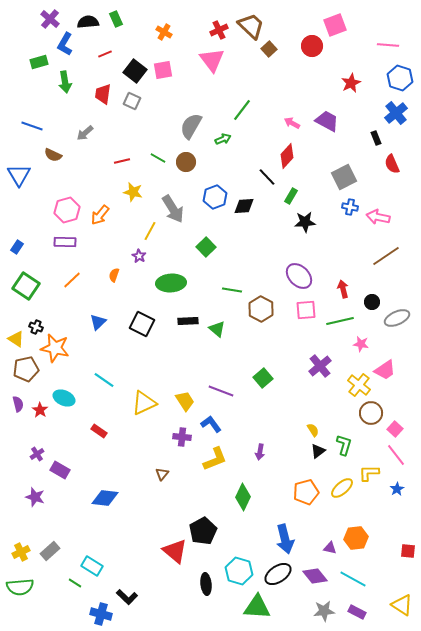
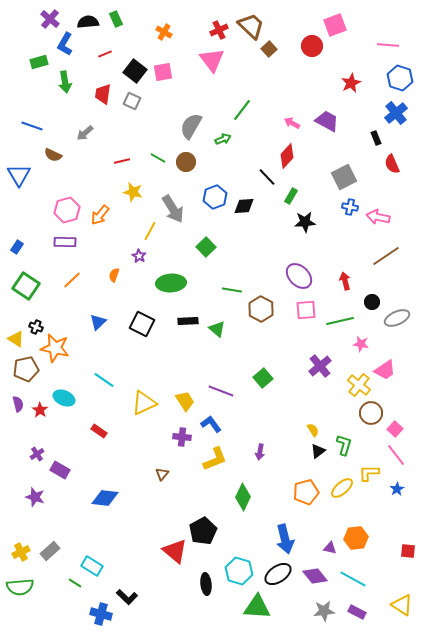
pink square at (163, 70): moved 2 px down
red arrow at (343, 289): moved 2 px right, 8 px up
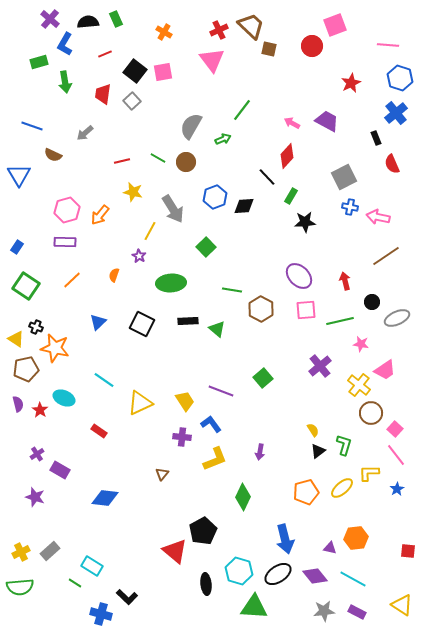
brown square at (269, 49): rotated 35 degrees counterclockwise
gray square at (132, 101): rotated 24 degrees clockwise
yellow triangle at (144, 403): moved 4 px left
green triangle at (257, 607): moved 3 px left
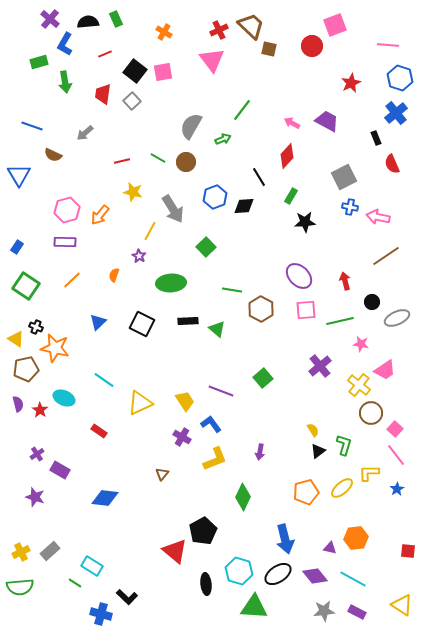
black line at (267, 177): moved 8 px left; rotated 12 degrees clockwise
purple cross at (182, 437): rotated 24 degrees clockwise
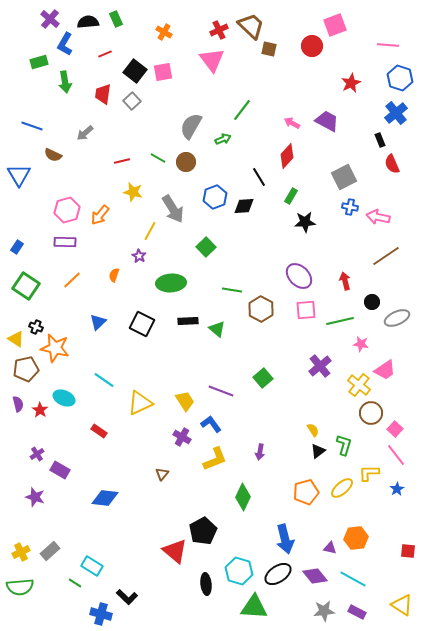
black rectangle at (376, 138): moved 4 px right, 2 px down
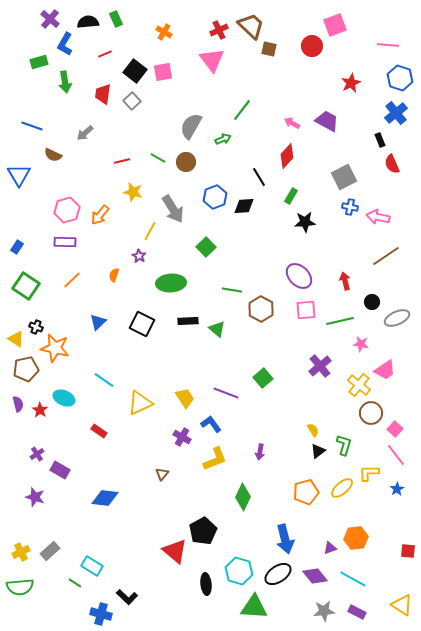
purple line at (221, 391): moved 5 px right, 2 px down
yellow trapezoid at (185, 401): moved 3 px up
purple triangle at (330, 548): rotated 32 degrees counterclockwise
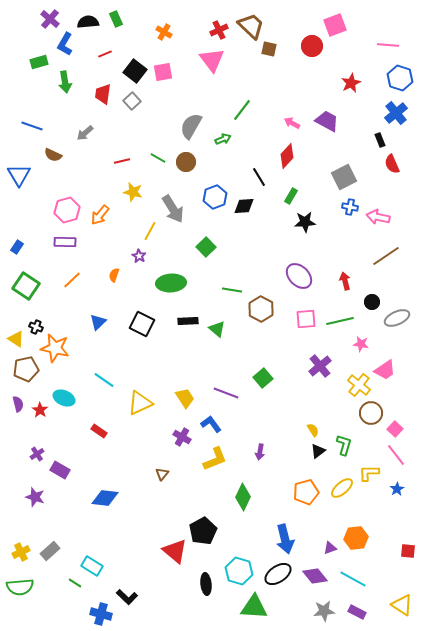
pink square at (306, 310): moved 9 px down
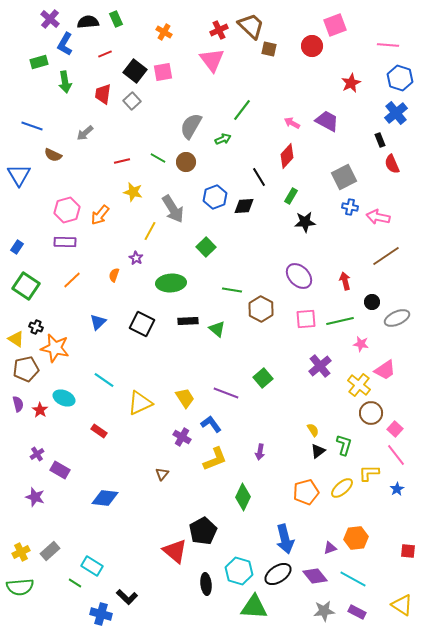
purple star at (139, 256): moved 3 px left, 2 px down
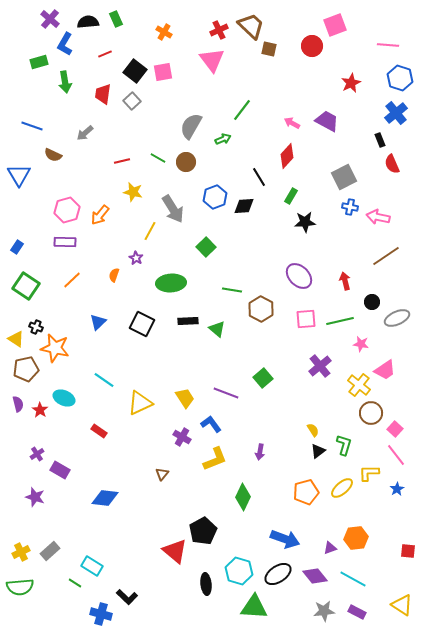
blue arrow at (285, 539): rotated 56 degrees counterclockwise
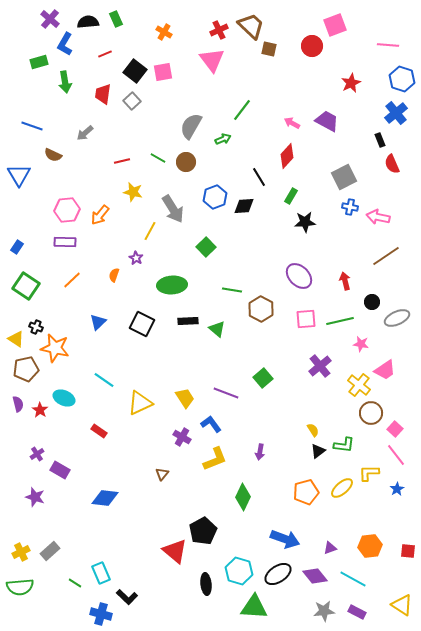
blue hexagon at (400, 78): moved 2 px right, 1 px down
pink hexagon at (67, 210): rotated 10 degrees clockwise
green ellipse at (171, 283): moved 1 px right, 2 px down
green L-shape at (344, 445): rotated 80 degrees clockwise
orange hexagon at (356, 538): moved 14 px right, 8 px down
cyan rectangle at (92, 566): moved 9 px right, 7 px down; rotated 35 degrees clockwise
